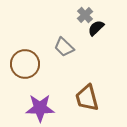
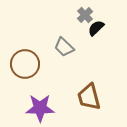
brown trapezoid: moved 2 px right, 1 px up
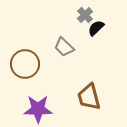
purple star: moved 2 px left, 1 px down
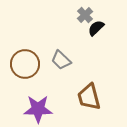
gray trapezoid: moved 3 px left, 13 px down
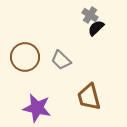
gray cross: moved 5 px right; rotated 14 degrees counterclockwise
brown circle: moved 7 px up
purple star: moved 1 px left, 1 px up; rotated 12 degrees clockwise
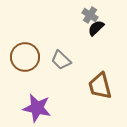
brown trapezoid: moved 11 px right, 11 px up
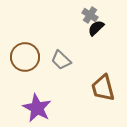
brown trapezoid: moved 3 px right, 2 px down
purple star: rotated 16 degrees clockwise
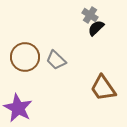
gray trapezoid: moved 5 px left
brown trapezoid: rotated 20 degrees counterclockwise
purple star: moved 19 px left
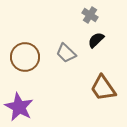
black semicircle: moved 12 px down
gray trapezoid: moved 10 px right, 7 px up
purple star: moved 1 px right, 1 px up
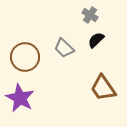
gray trapezoid: moved 2 px left, 5 px up
purple star: moved 1 px right, 9 px up
